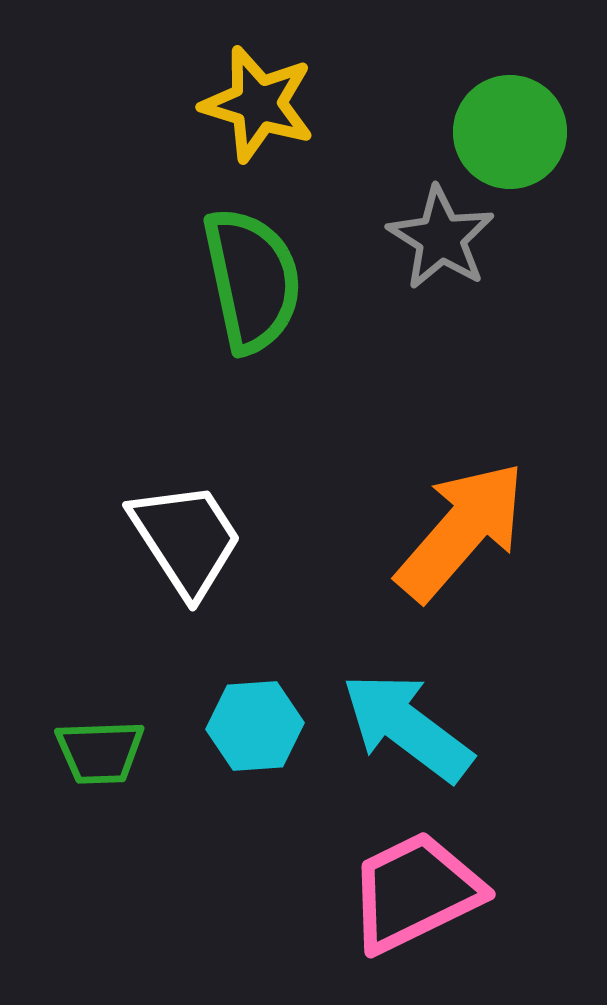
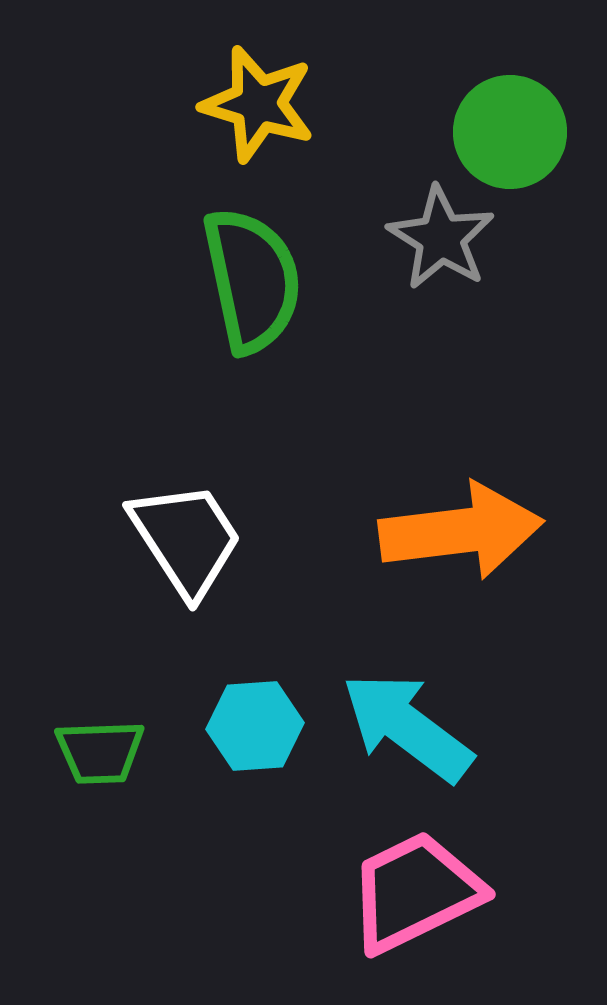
orange arrow: rotated 42 degrees clockwise
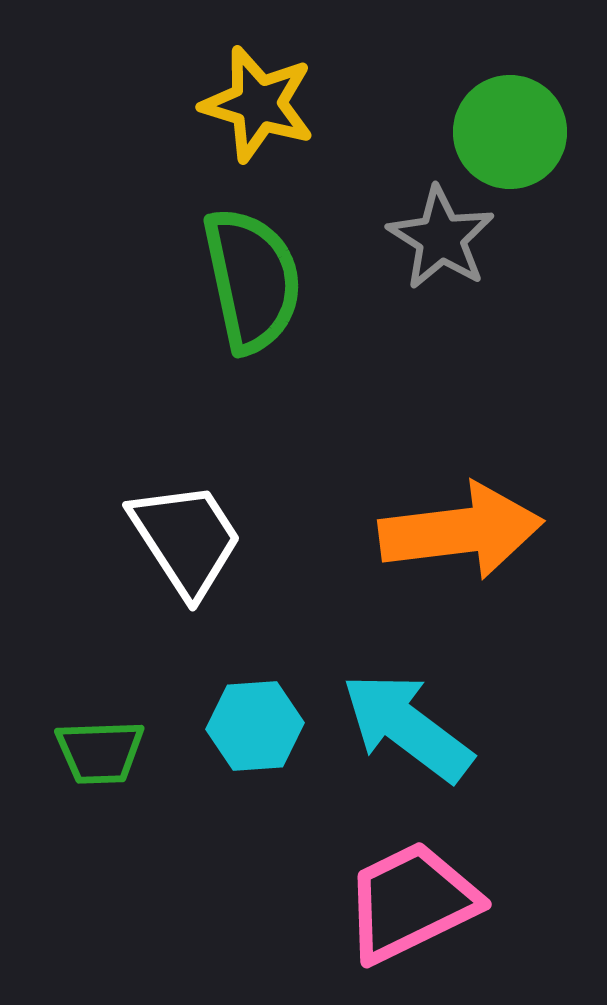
pink trapezoid: moved 4 px left, 10 px down
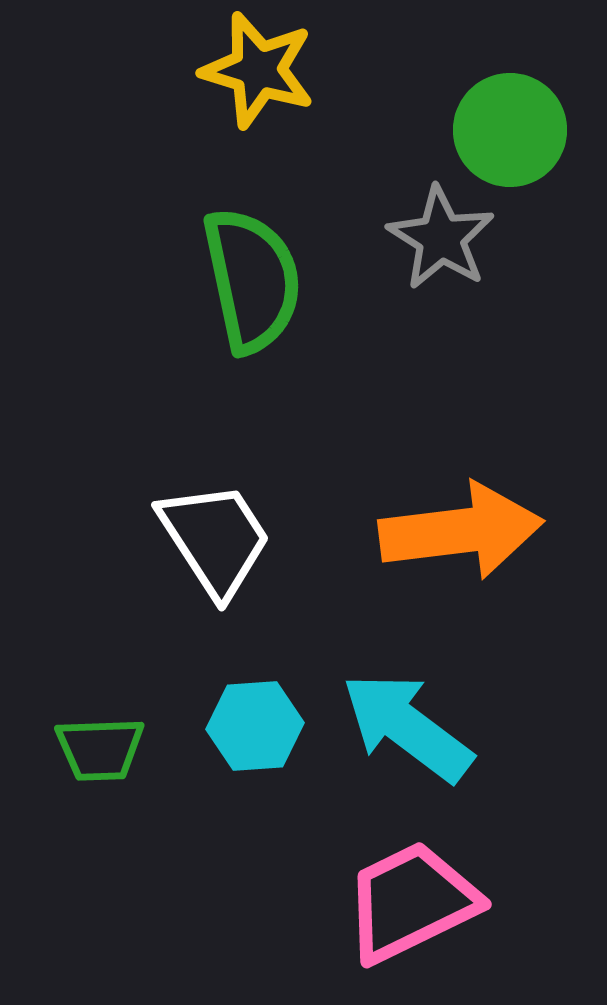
yellow star: moved 34 px up
green circle: moved 2 px up
white trapezoid: moved 29 px right
green trapezoid: moved 3 px up
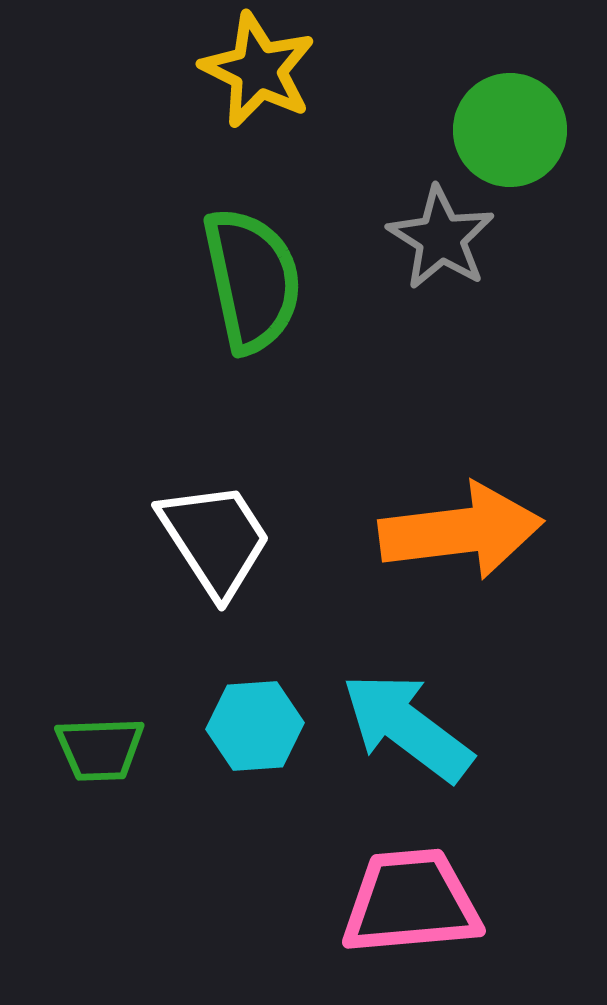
yellow star: rotated 9 degrees clockwise
pink trapezoid: rotated 21 degrees clockwise
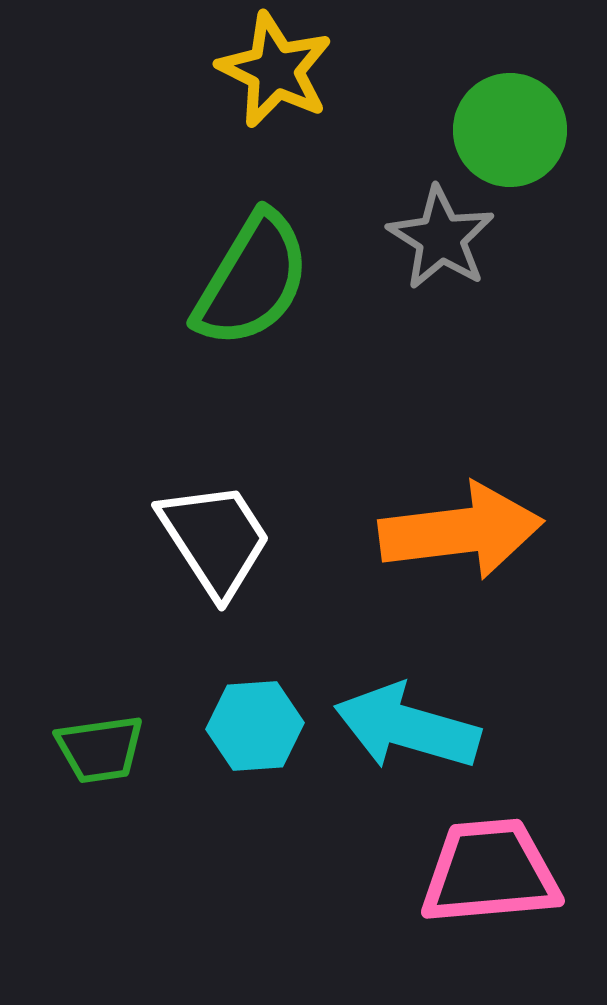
yellow star: moved 17 px right
green semicircle: rotated 43 degrees clockwise
cyan arrow: rotated 21 degrees counterclockwise
green trapezoid: rotated 6 degrees counterclockwise
pink trapezoid: moved 79 px right, 30 px up
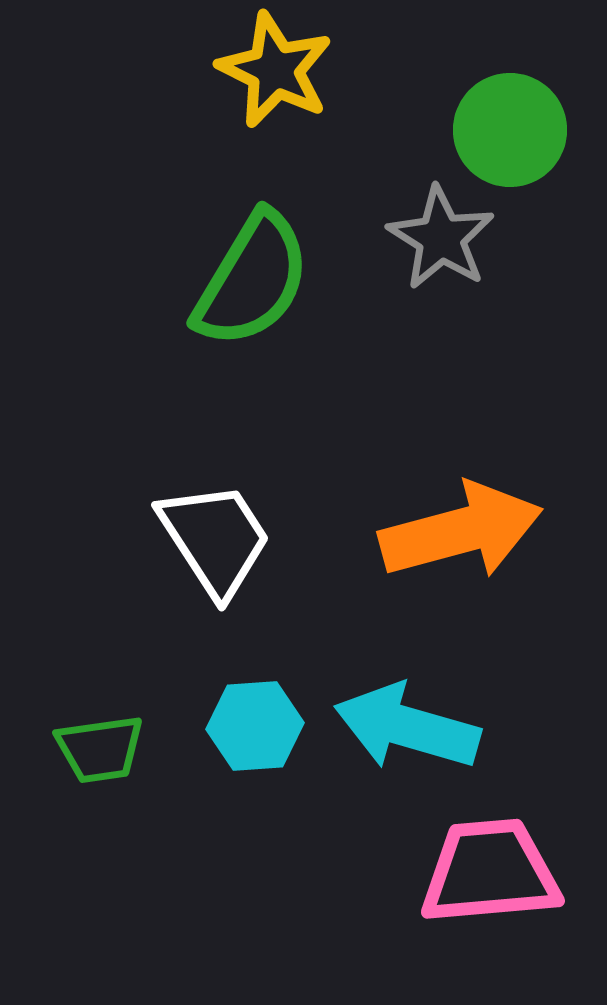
orange arrow: rotated 8 degrees counterclockwise
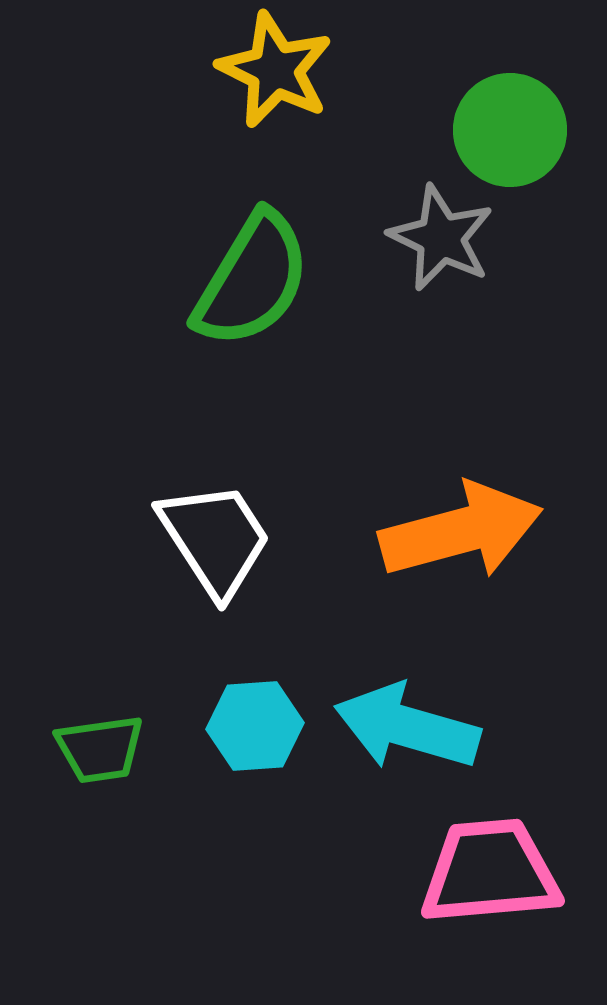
gray star: rotated 6 degrees counterclockwise
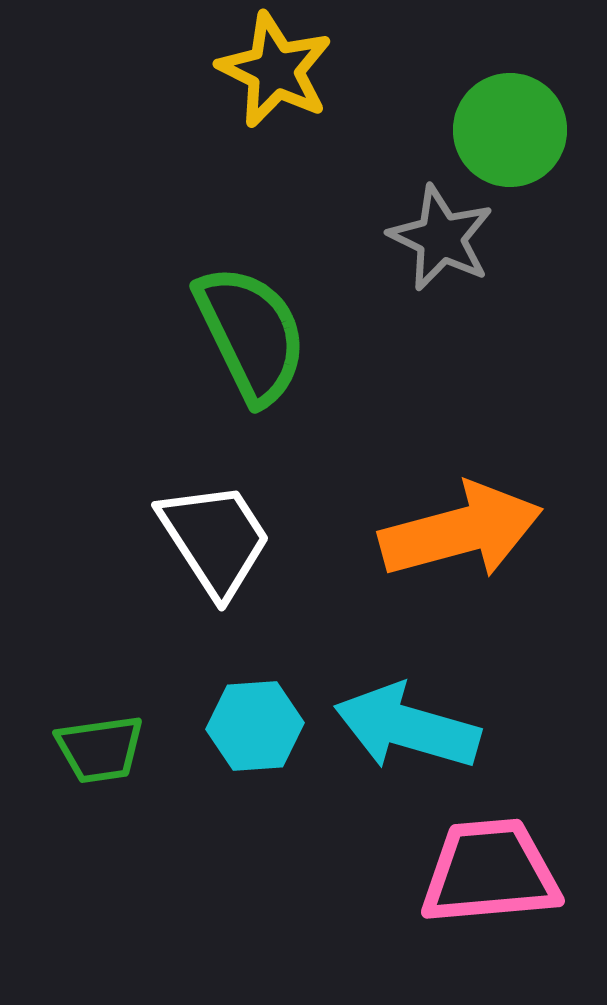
green semicircle: moved 1 px left, 54 px down; rotated 57 degrees counterclockwise
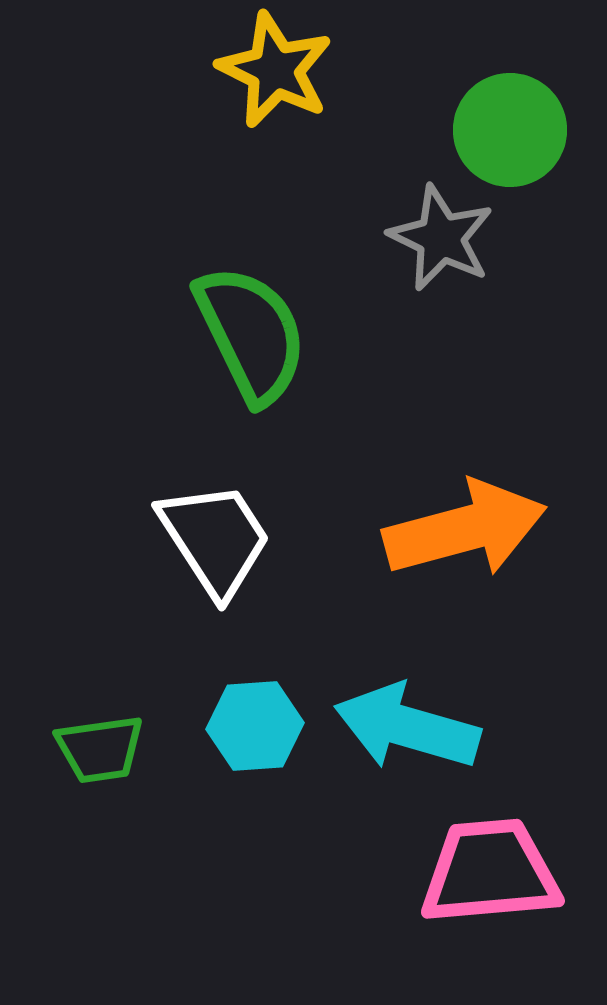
orange arrow: moved 4 px right, 2 px up
